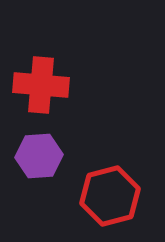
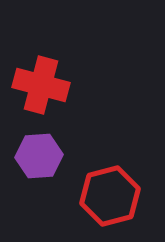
red cross: rotated 10 degrees clockwise
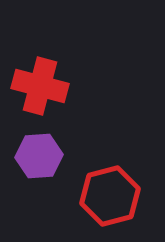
red cross: moved 1 px left, 1 px down
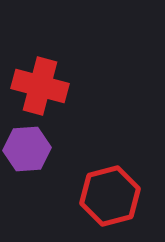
purple hexagon: moved 12 px left, 7 px up
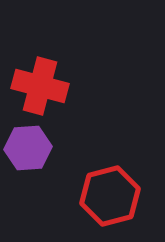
purple hexagon: moved 1 px right, 1 px up
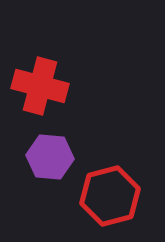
purple hexagon: moved 22 px right, 9 px down; rotated 9 degrees clockwise
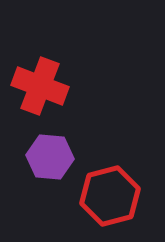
red cross: rotated 6 degrees clockwise
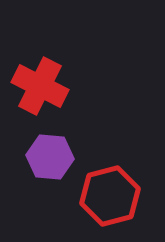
red cross: rotated 6 degrees clockwise
